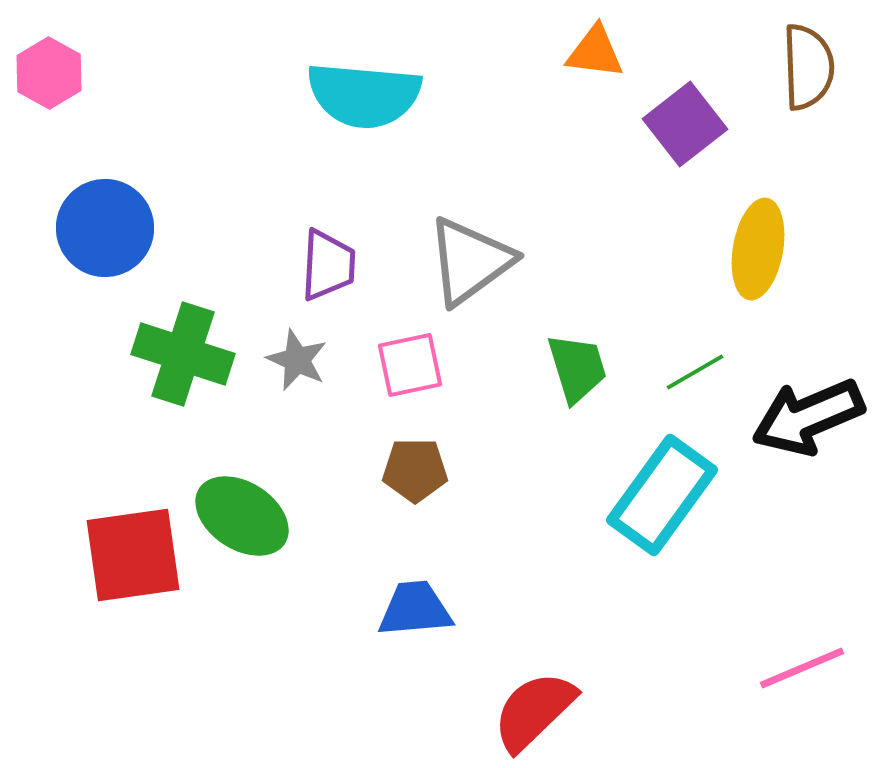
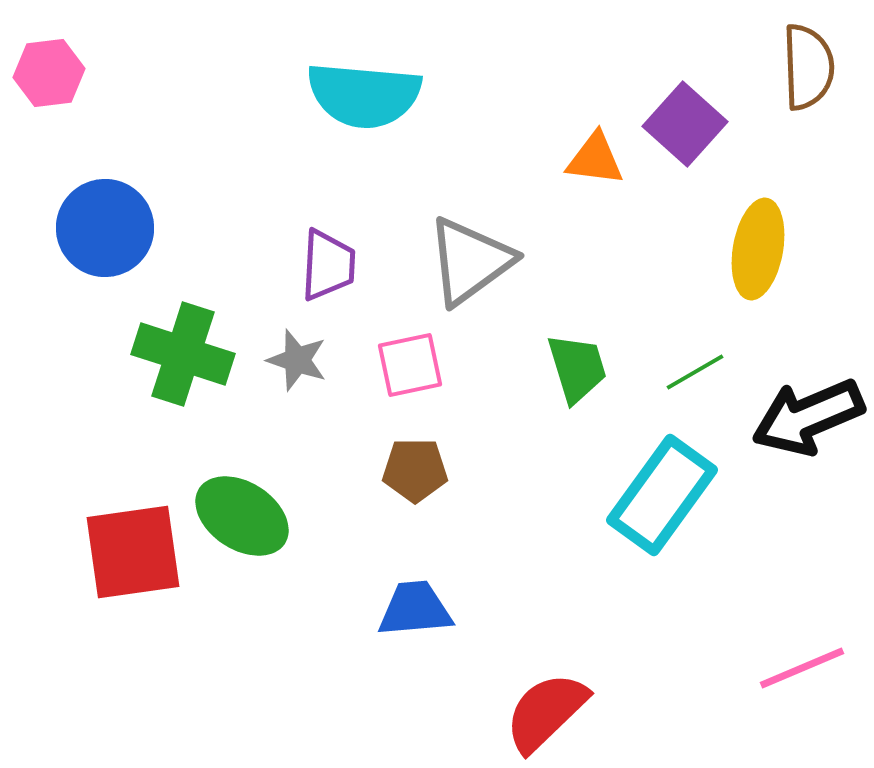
orange triangle: moved 107 px down
pink hexagon: rotated 24 degrees clockwise
purple square: rotated 10 degrees counterclockwise
gray star: rotated 6 degrees counterclockwise
red square: moved 3 px up
red semicircle: moved 12 px right, 1 px down
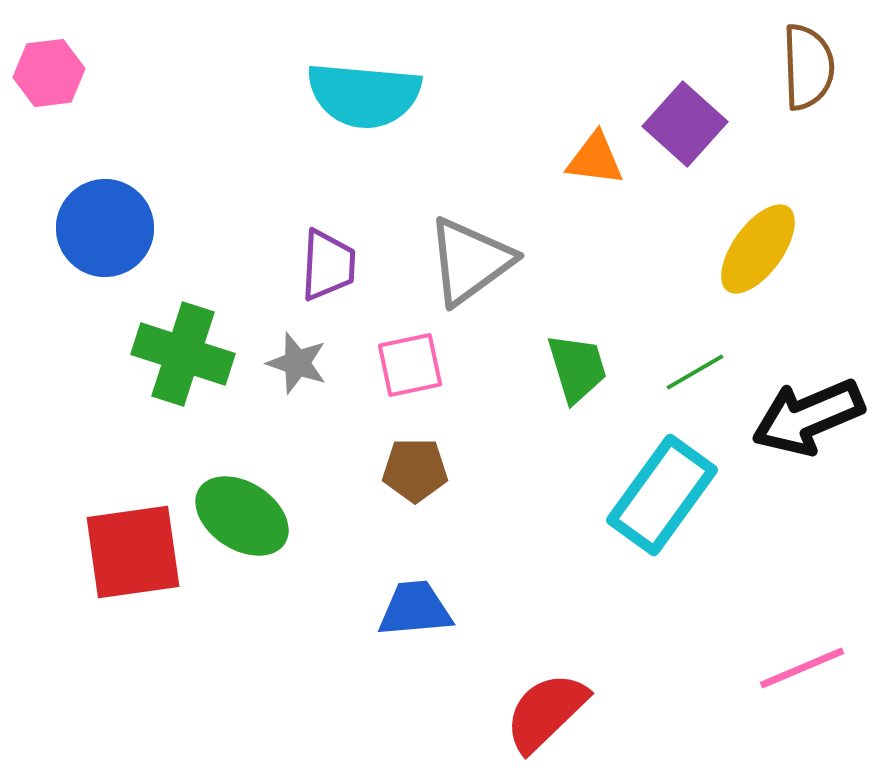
yellow ellipse: rotated 26 degrees clockwise
gray star: moved 3 px down
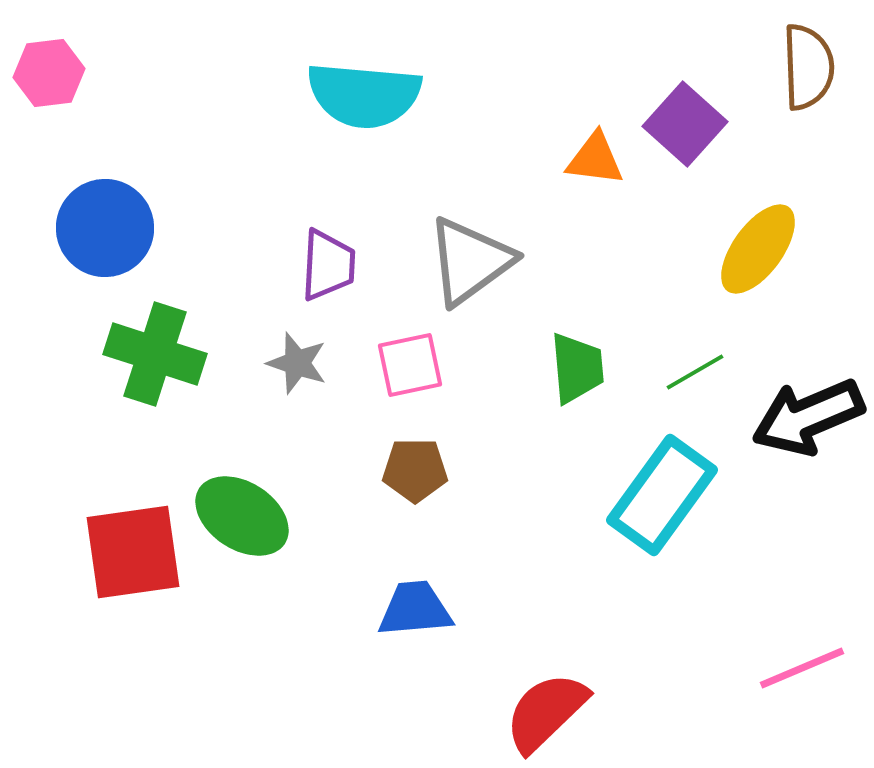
green cross: moved 28 px left
green trapezoid: rotated 12 degrees clockwise
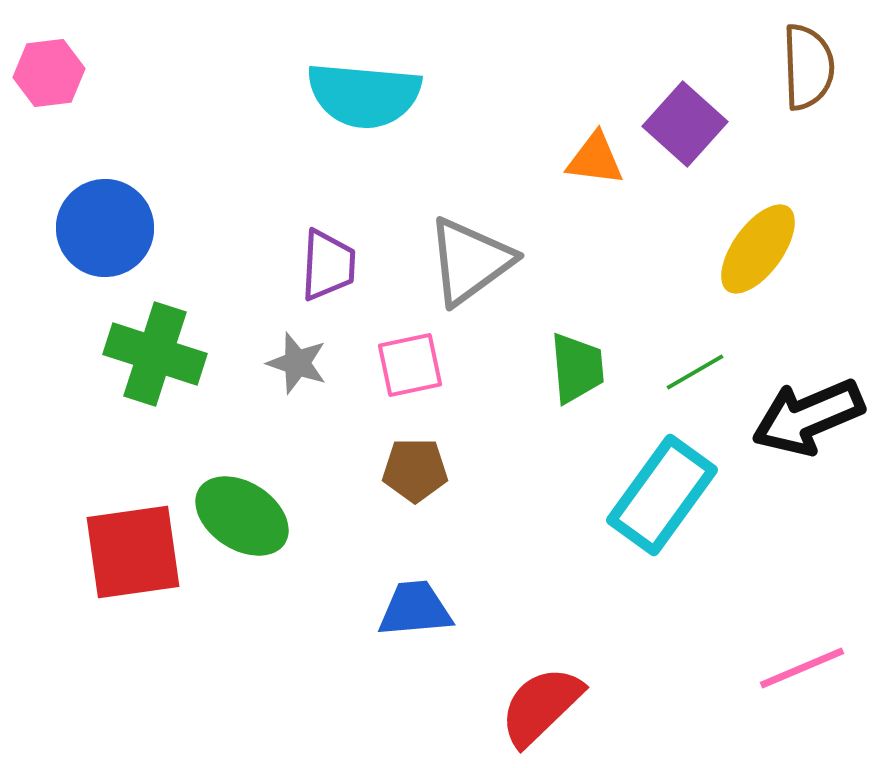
red semicircle: moved 5 px left, 6 px up
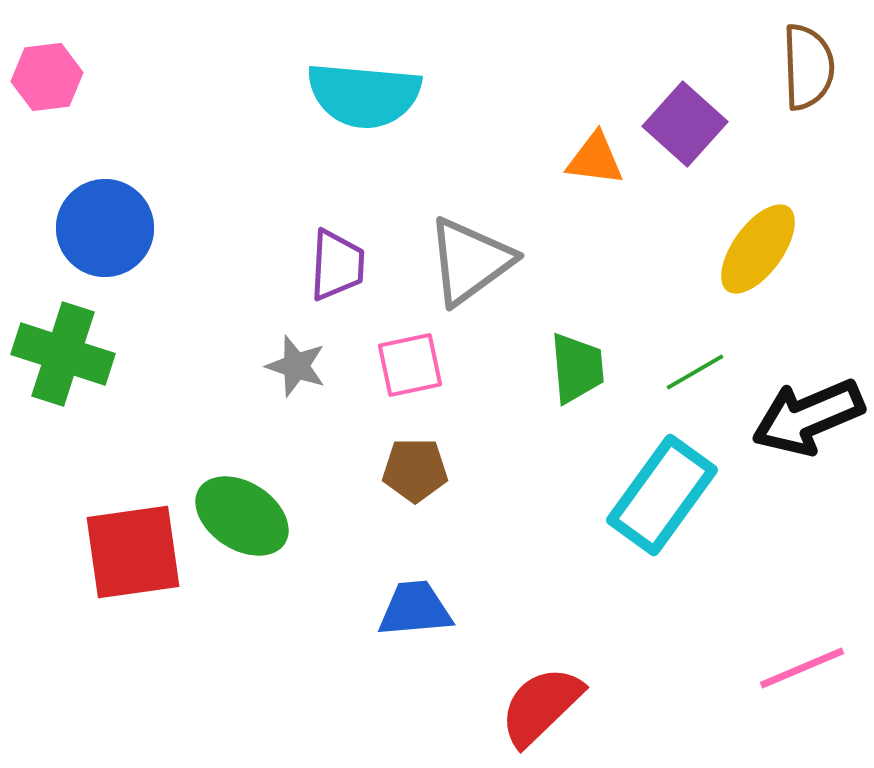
pink hexagon: moved 2 px left, 4 px down
purple trapezoid: moved 9 px right
green cross: moved 92 px left
gray star: moved 1 px left, 3 px down
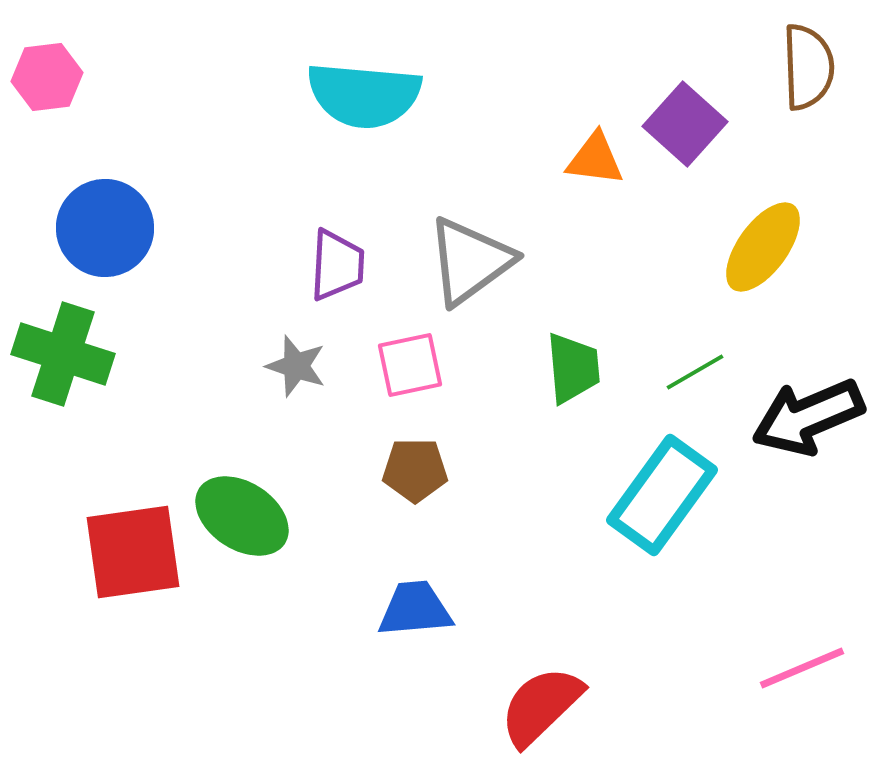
yellow ellipse: moved 5 px right, 2 px up
green trapezoid: moved 4 px left
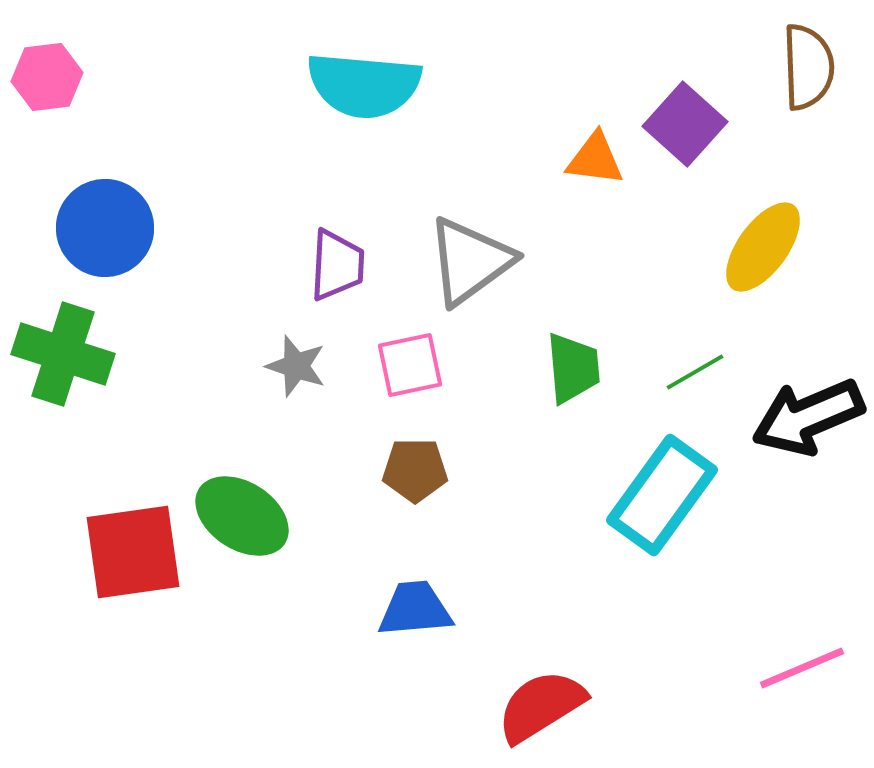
cyan semicircle: moved 10 px up
red semicircle: rotated 12 degrees clockwise
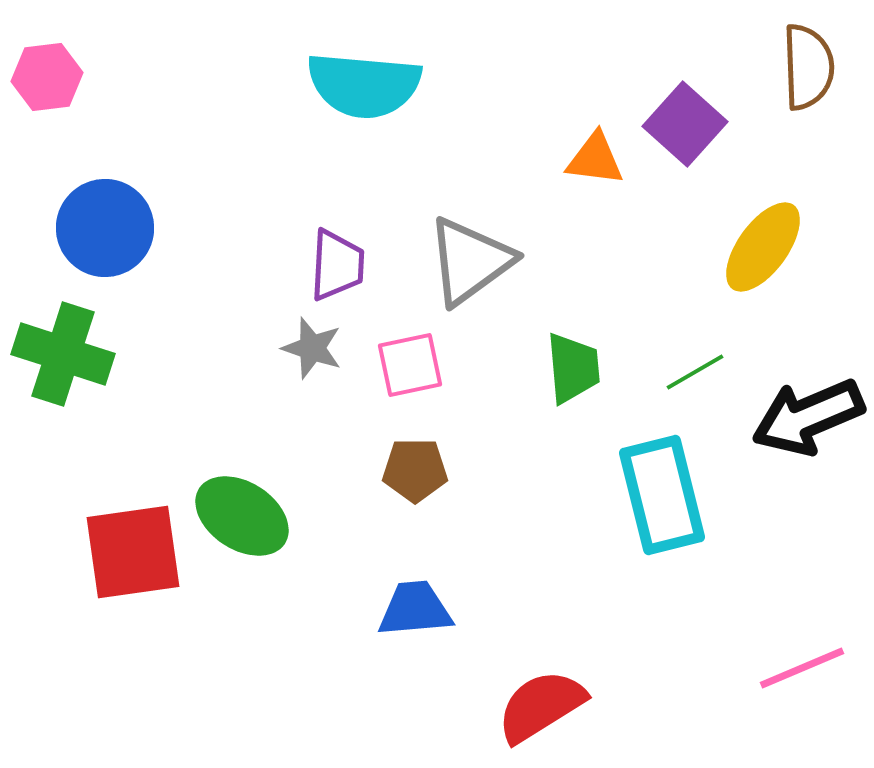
gray star: moved 16 px right, 18 px up
cyan rectangle: rotated 50 degrees counterclockwise
